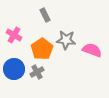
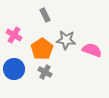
gray cross: moved 8 px right; rotated 32 degrees counterclockwise
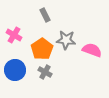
blue circle: moved 1 px right, 1 px down
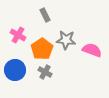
pink cross: moved 4 px right
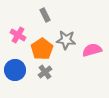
pink semicircle: rotated 36 degrees counterclockwise
gray cross: rotated 24 degrees clockwise
